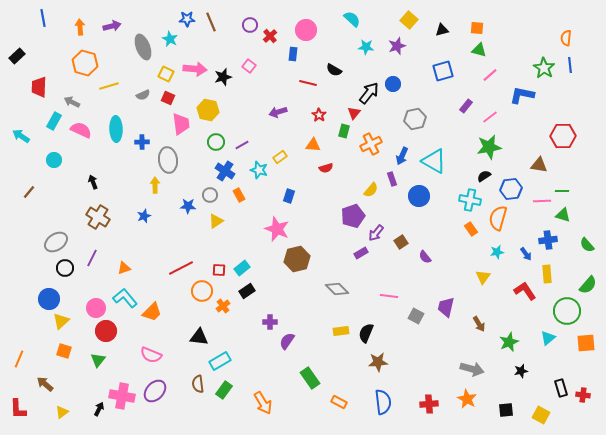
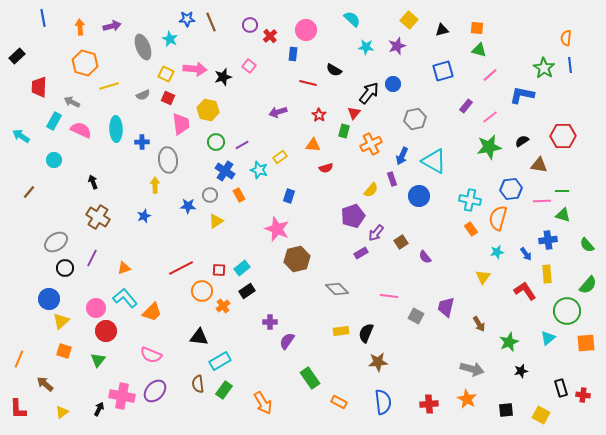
black semicircle at (484, 176): moved 38 px right, 35 px up
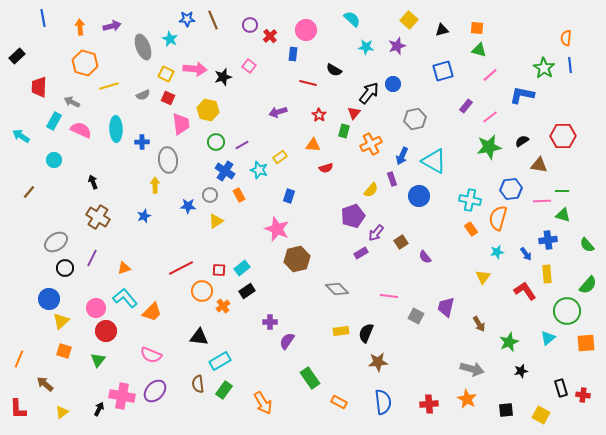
brown line at (211, 22): moved 2 px right, 2 px up
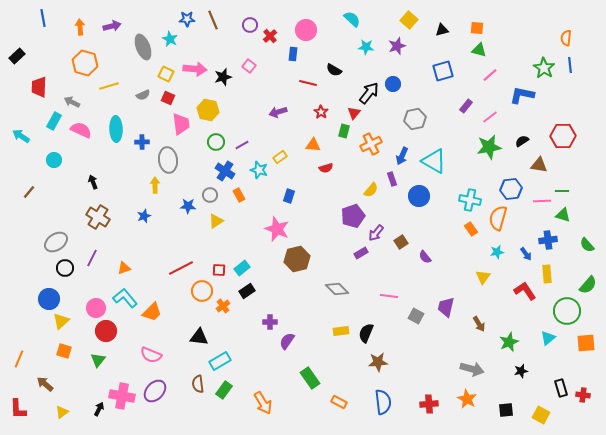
red star at (319, 115): moved 2 px right, 3 px up
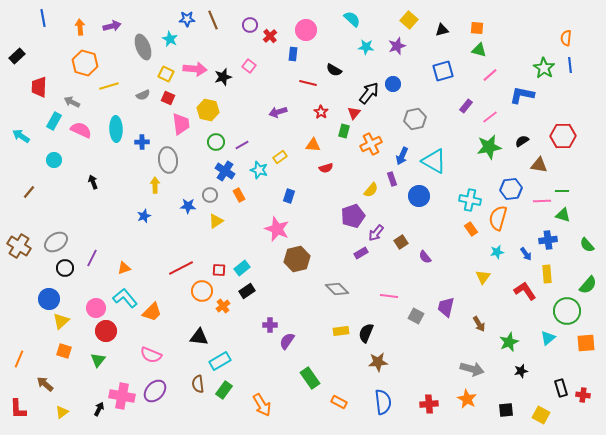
brown cross at (98, 217): moved 79 px left, 29 px down
purple cross at (270, 322): moved 3 px down
orange arrow at (263, 403): moved 1 px left, 2 px down
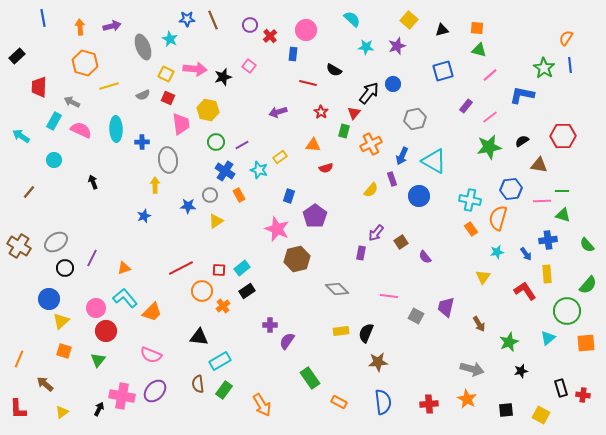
orange semicircle at (566, 38): rotated 28 degrees clockwise
purple pentagon at (353, 216): moved 38 px left; rotated 15 degrees counterclockwise
purple rectangle at (361, 253): rotated 48 degrees counterclockwise
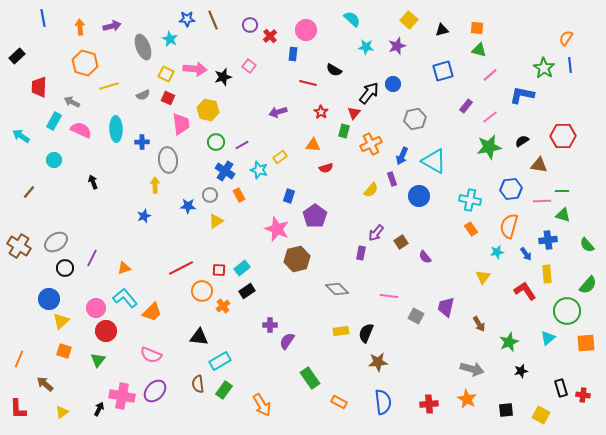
orange semicircle at (498, 218): moved 11 px right, 8 px down
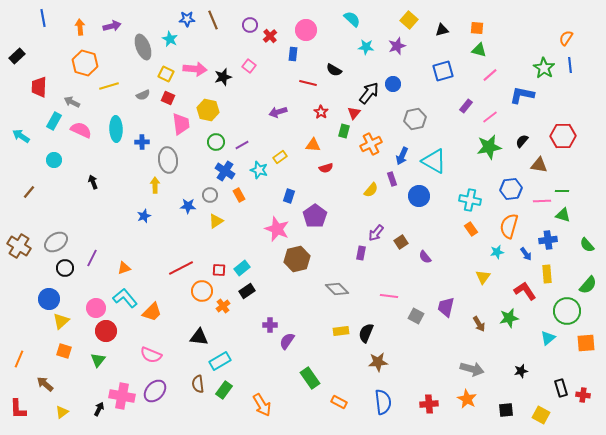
black semicircle at (522, 141): rotated 16 degrees counterclockwise
green star at (509, 342): moved 24 px up; rotated 12 degrees clockwise
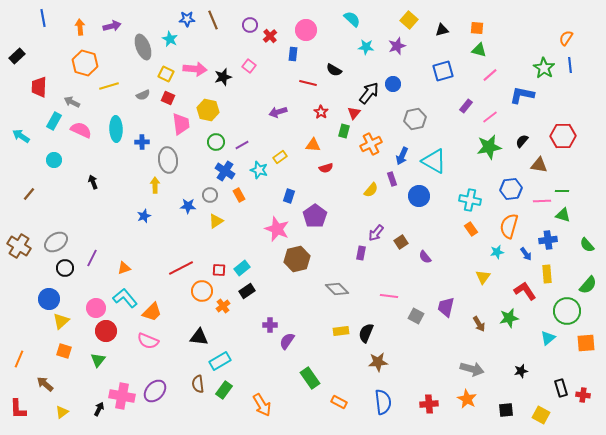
brown line at (29, 192): moved 2 px down
pink semicircle at (151, 355): moved 3 px left, 14 px up
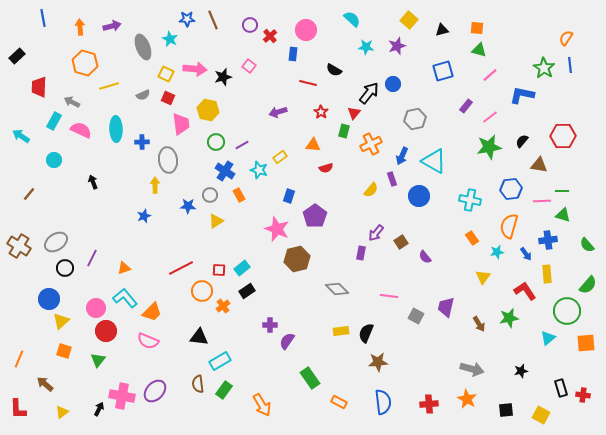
orange rectangle at (471, 229): moved 1 px right, 9 px down
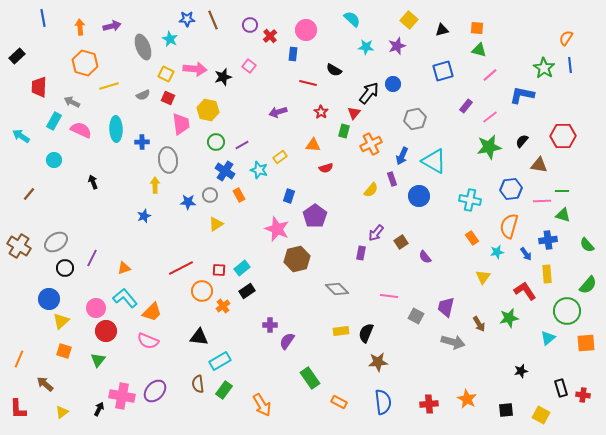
blue star at (188, 206): moved 4 px up
yellow triangle at (216, 221): moved 3 px down
gray arrow at (472, 369): moved 19 px left, 27 px up
